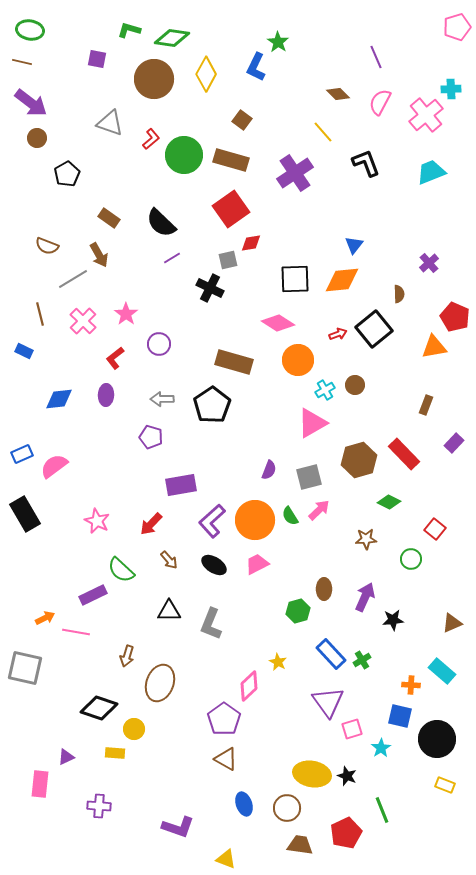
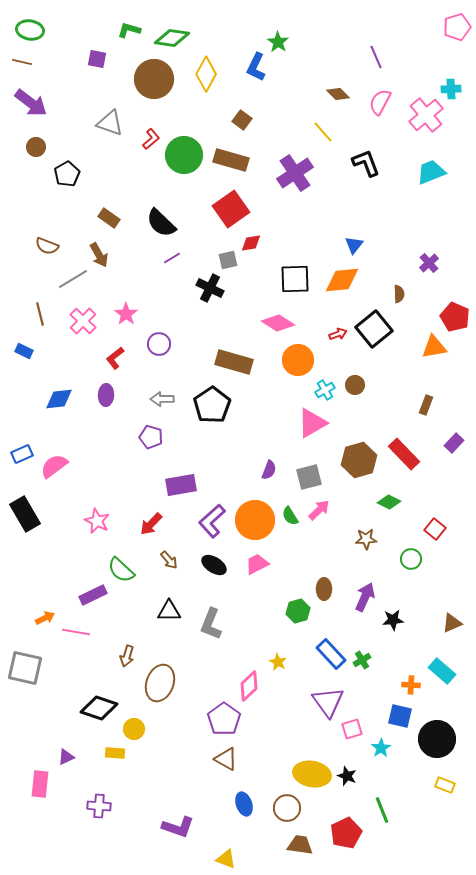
brown circle at (37, 138): moved 1 px left, 9 px down
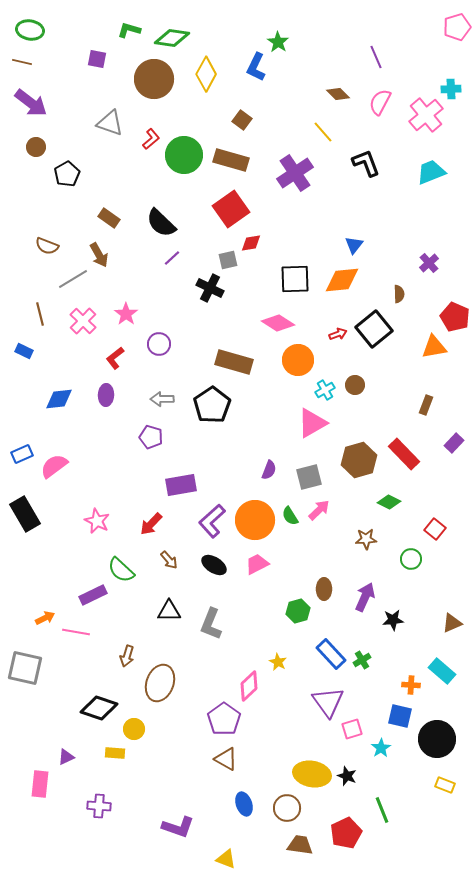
purple line at (172, 258): rotated 12 degrees counterclockwise
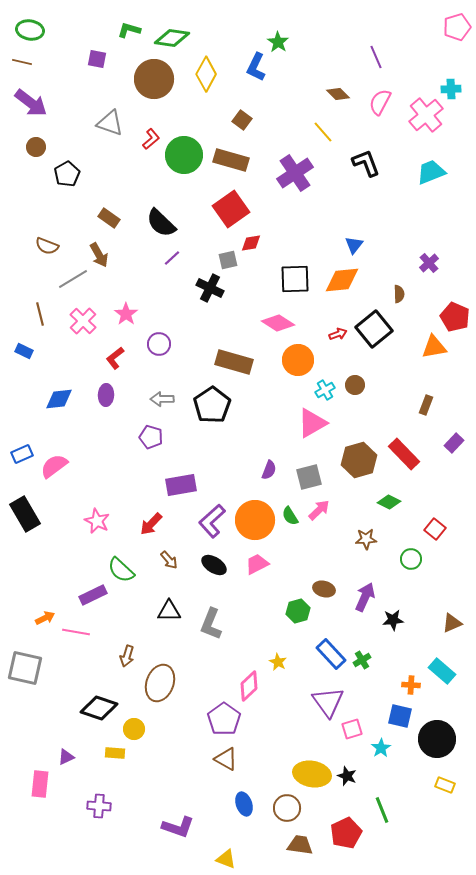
brown ellipse at (324, 589): rotated 75 degrees counterclockwise
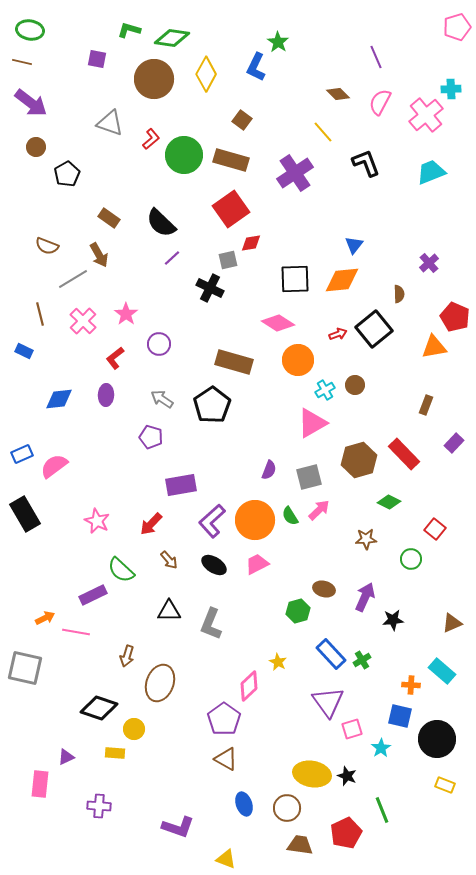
gray arrow at (162, 399): rotated 35 degrees clockwise
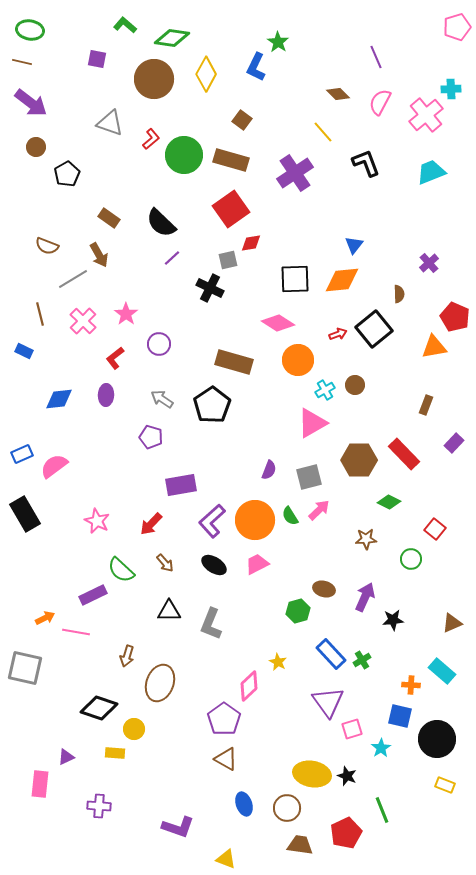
green L-shape at (129, 30): moved 4 px left, 5 px up; rotated 25 degrees clockwise
brown hexagon at (359, 460): rotated 16 degrees clockwise
brown arrow at (169, 560): moved 4 px left, 3 px down
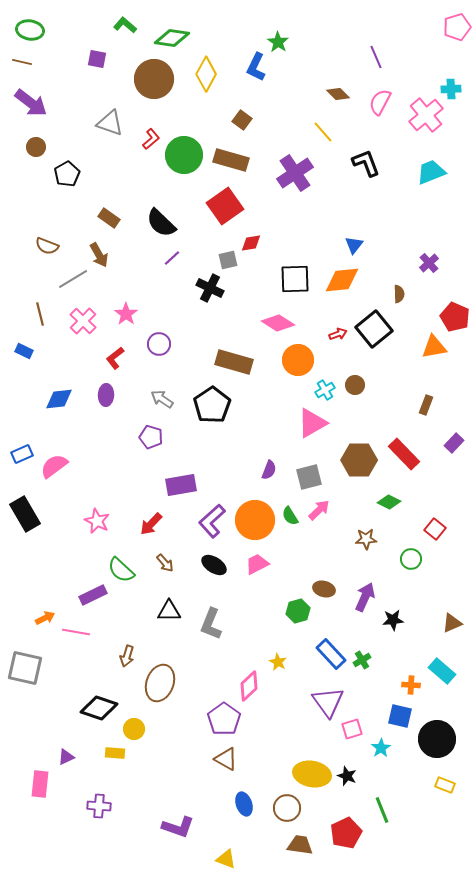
red square at (231, 209): moved 6 px left, 3 px up
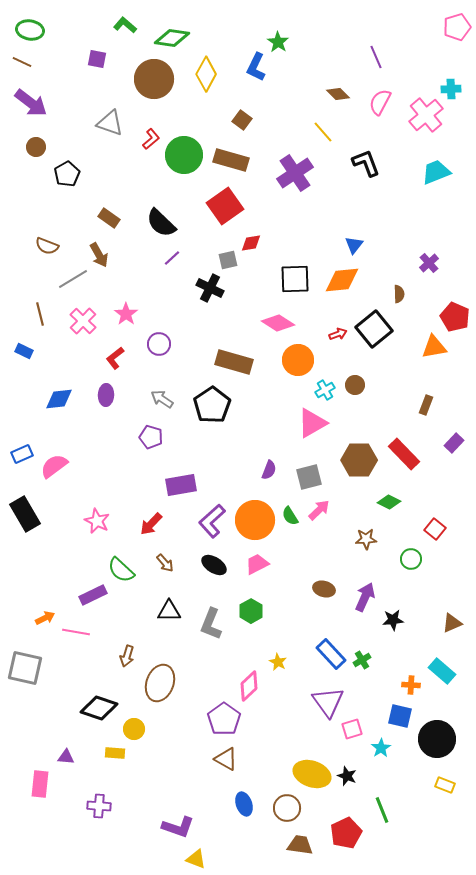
brown line at (22, 62): rotated 12 degrees clockwise
cyan trapezoid at (431, 172): moved 5 px right
green hexagon at (298, 611): moved 47 px left; rotated 15 degrees counterclockwise
purple triangle at (66, 757): rotated 30 degrees clockwise
yellow ellipse at (312, 774): rotated 9 degrees clockwise
yellow triangle at (226, 859): moved 30 px left
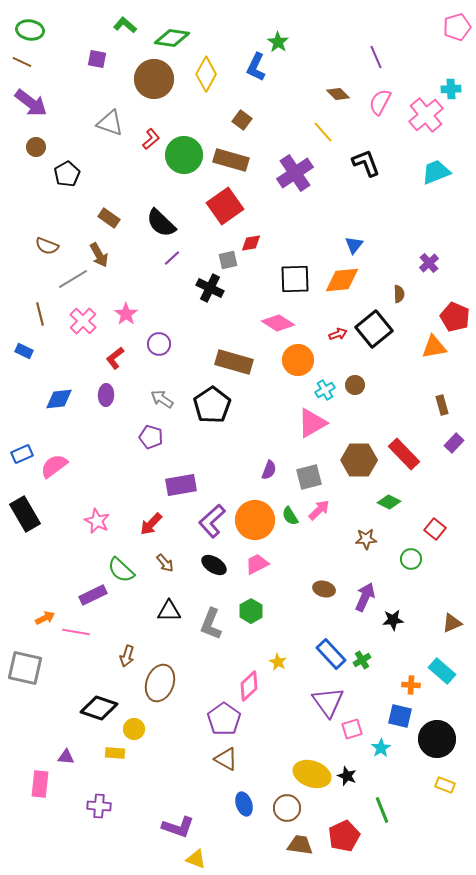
brown rectangle at (426, 405): moved 16 px right; rotated 36 degrees counterclockwise
red pentagon at (346, 833): moved 2 px left, 3 px down
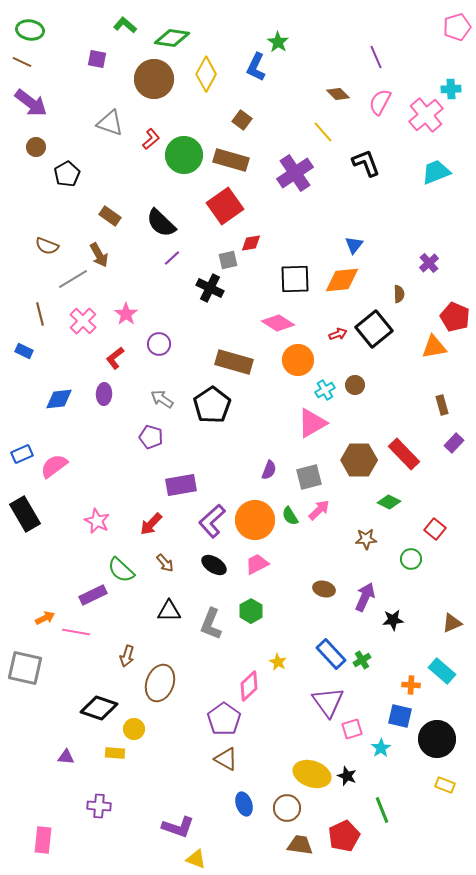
brown rectangle at (109, 218): moved 1 px right, 2 px up
purple ellipse at (106, 395): moved 2 px left, 1 px up
pink rectangle at (40, 784): moved 3 px right, 56 px down
